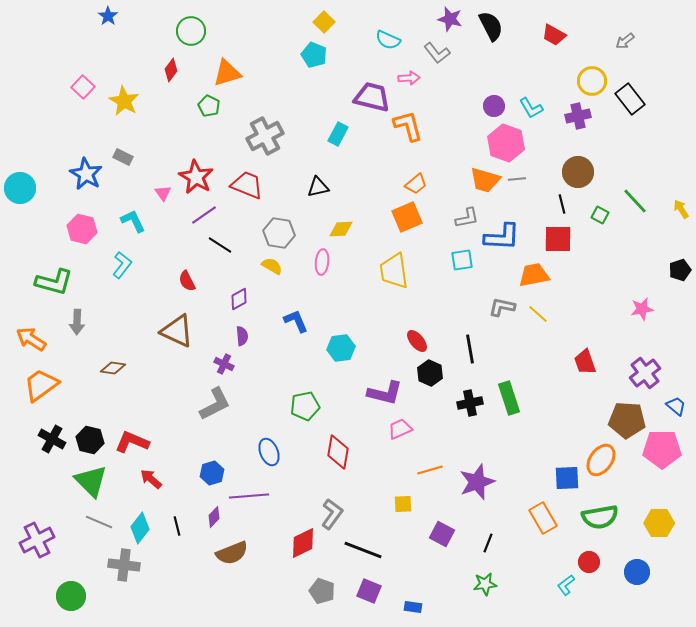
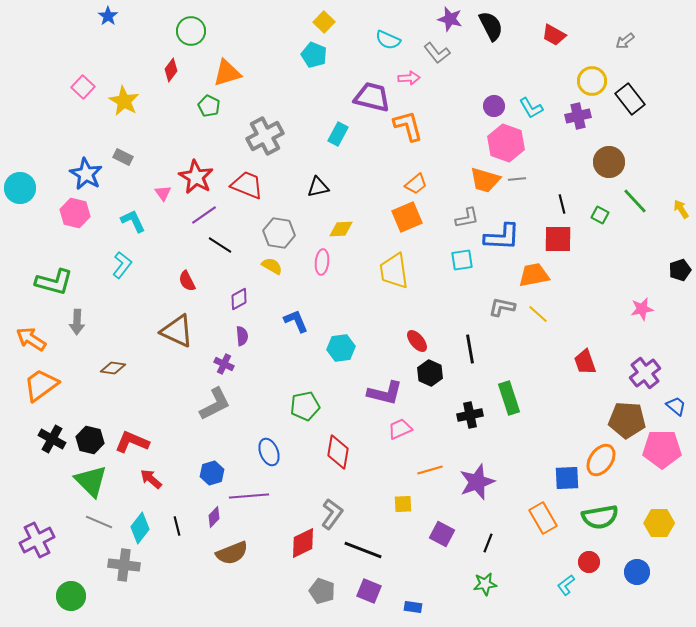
brown circle at (578, 172): moved 31 px right, 10 px up
pink hexagon at (82, 229): moved 7 px left, 16 px up
black cross at (470, 403): moved 12 px down
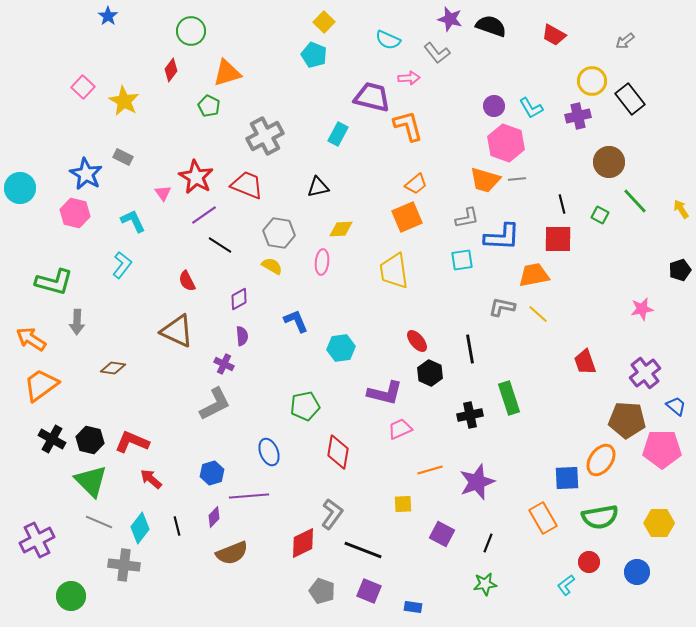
black semicircle at (491, 26): rotated 44 degrees counterclockwise
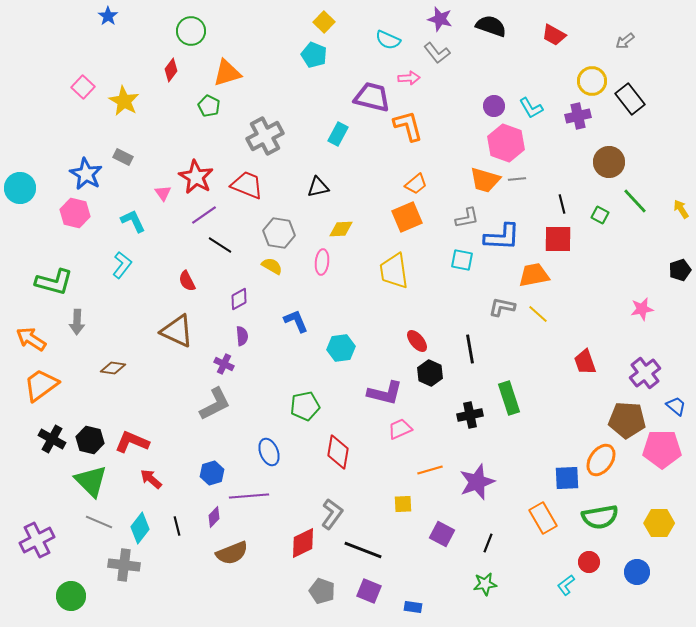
purple star at (450, 19): moved 10 px left
cyan square at (462, 260): rotated 20 degrees clockwise
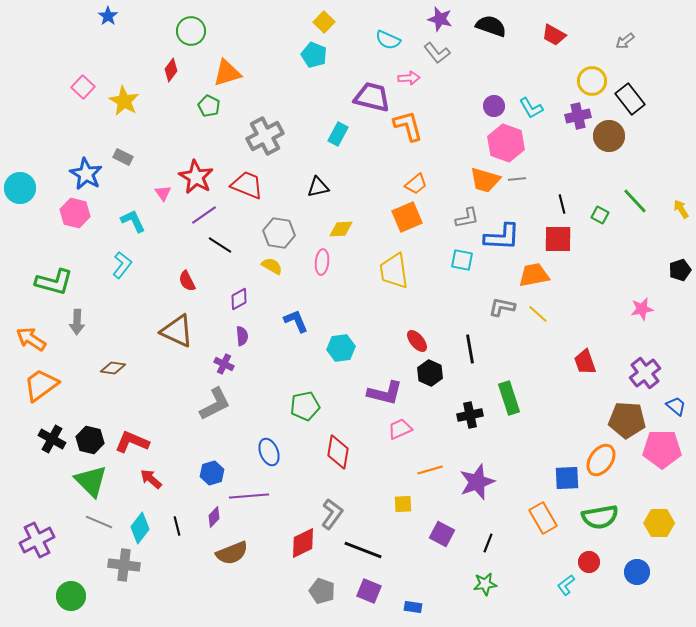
brown circle at (609, 162): moved 26 px up
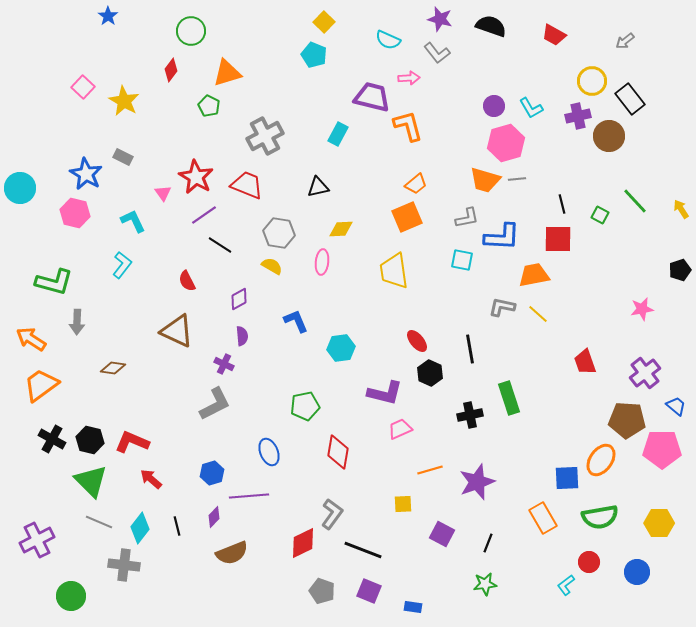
pink hexagon at (506, 143): rotated 24 degrees clockwise
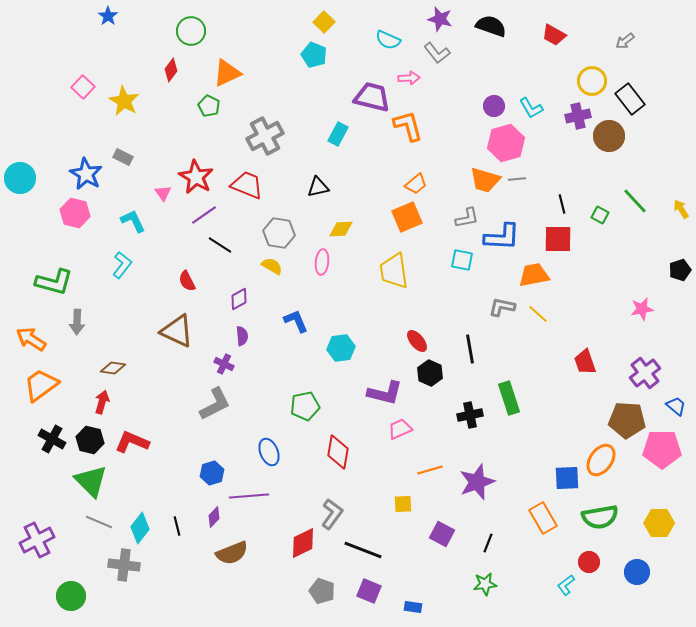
orange triangle at (227, 73): rotated 8 degrees counterclockwise
cyan circle at (20, 188): moved 10 px up
red arrow at (151, 479): moved 49 px left, 77 px up; rotated 65 degrees clockwise
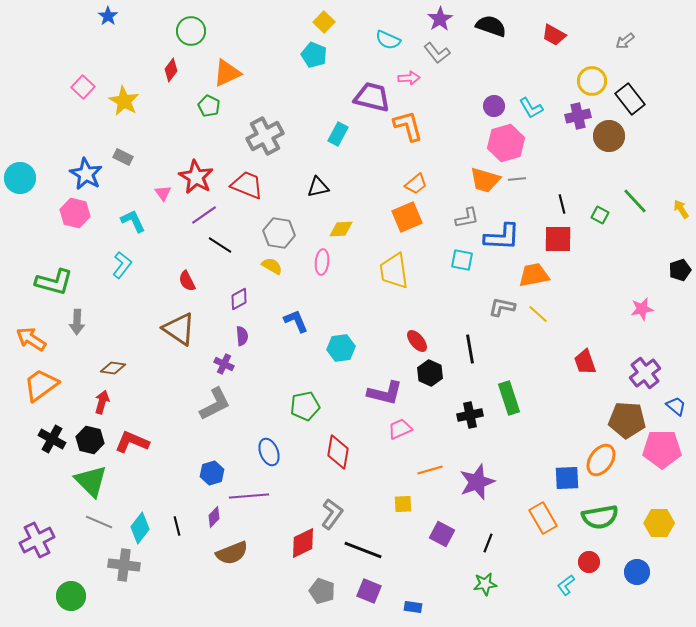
purple star at (440, 19): rotated 25 degrees clockwise
brown triangle at (177, 331): moved 2 px right, 2 px up; rotated 9 degrees clockwise
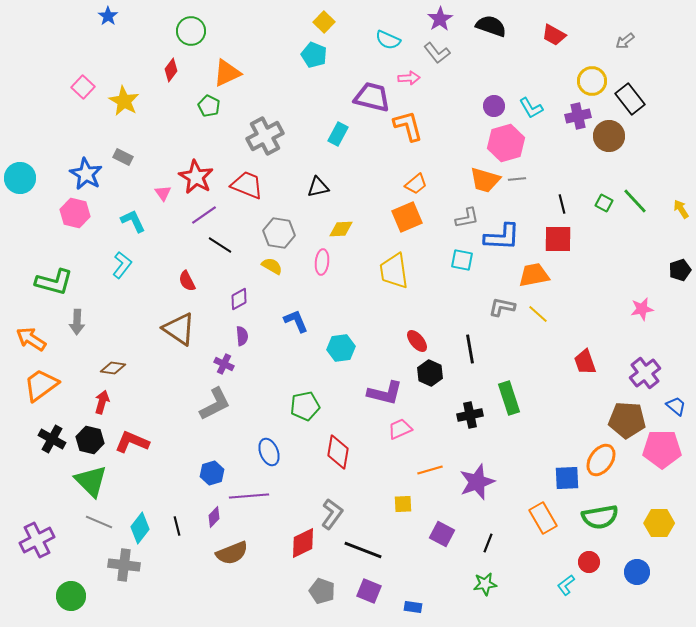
green square at (600, 215): moved 4 px right, 12 px up
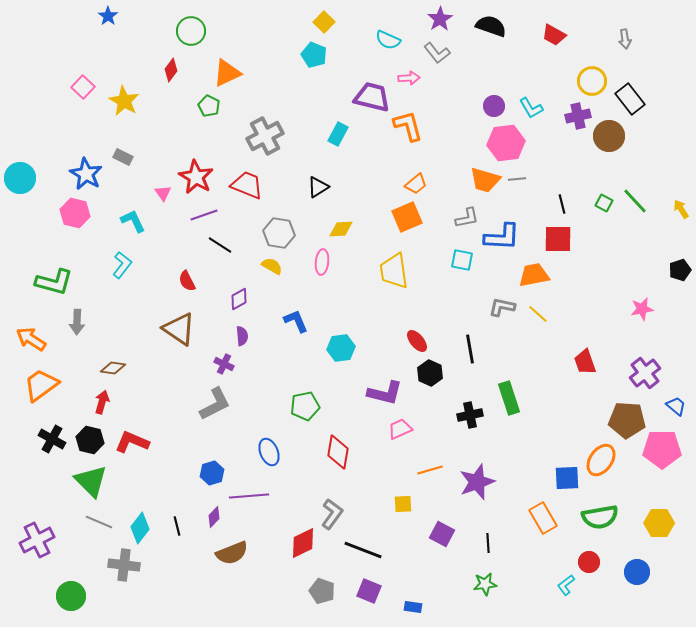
gray arrow at (625, 41): moved 2 px up; rotated 60 degrees counterclockwise
pink hexagon at (506, 143): rotated 9 degrees clockwise
black triangle at (318, 187): rotated 20 degrees counterclockwise
purple line at (204, 215): rotated 16 degrees clockwise
black line at (488, 543): rotated 24 degrees counterclockwise
